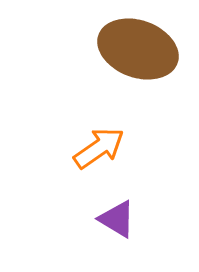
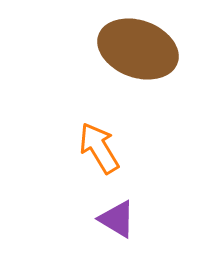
orange arrow: rotated 86 degrees counterclockwise
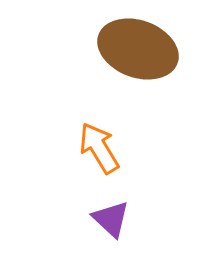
purple triangle: moved 6 px left; rotated 12 degrees clockwise
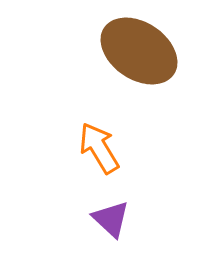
brown ellipse: moved 1 px right, 2 px down; rotated 14 degrees clockwise
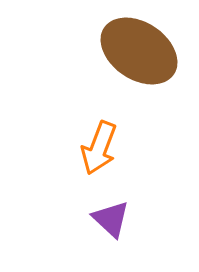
orange arrow: rotated 128 degrees counterclockwise
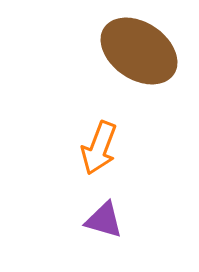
purple triangle: moved 7 px left, 1 px down; rotated 27 degrees counterclockwise
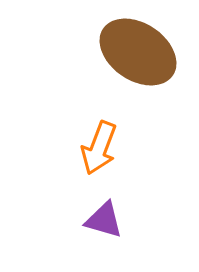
brown ellipse: moved 1 px left, 1 px down
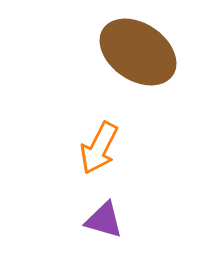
orange arrow: rotated 6 degrees clockwise
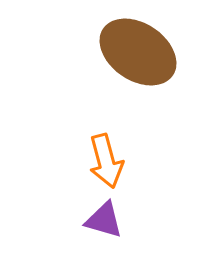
orange arrow: moved 7 px right, 13 px down; rotated 42 degrees counterclockwise
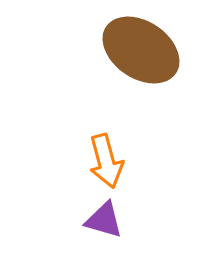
brown ellipse: moved 3 px right, 2 px up
